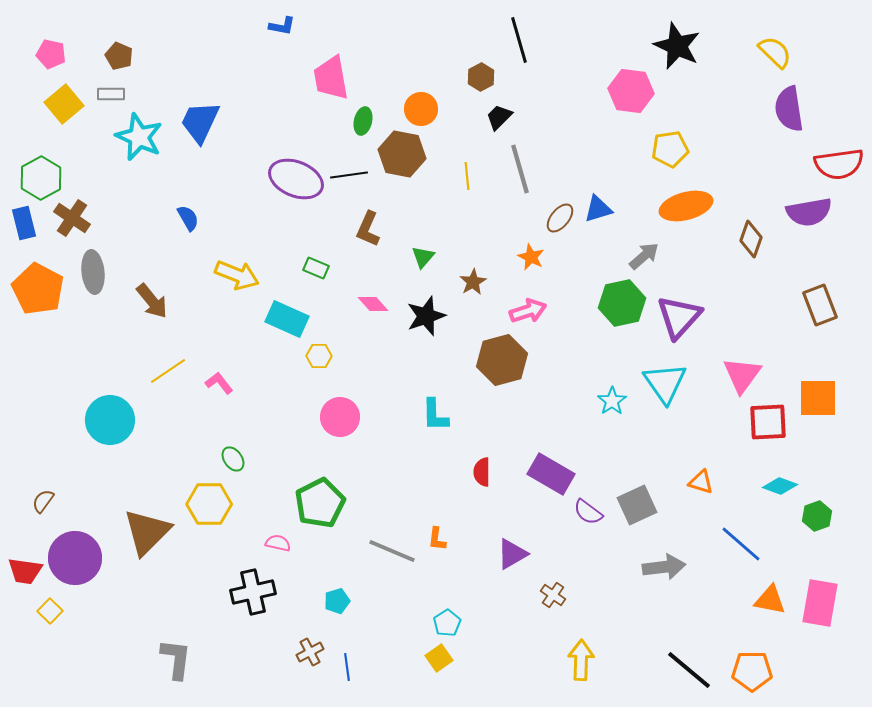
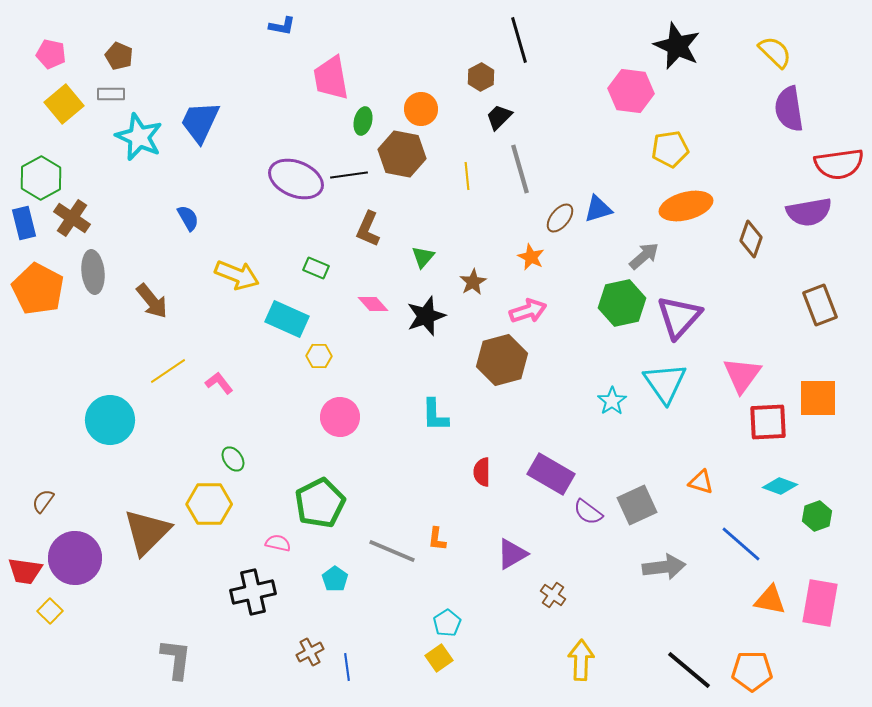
cyan pentagon at (337, 601): moved 2 px left, 22 px up; rotated 20 degrees counterclockwise
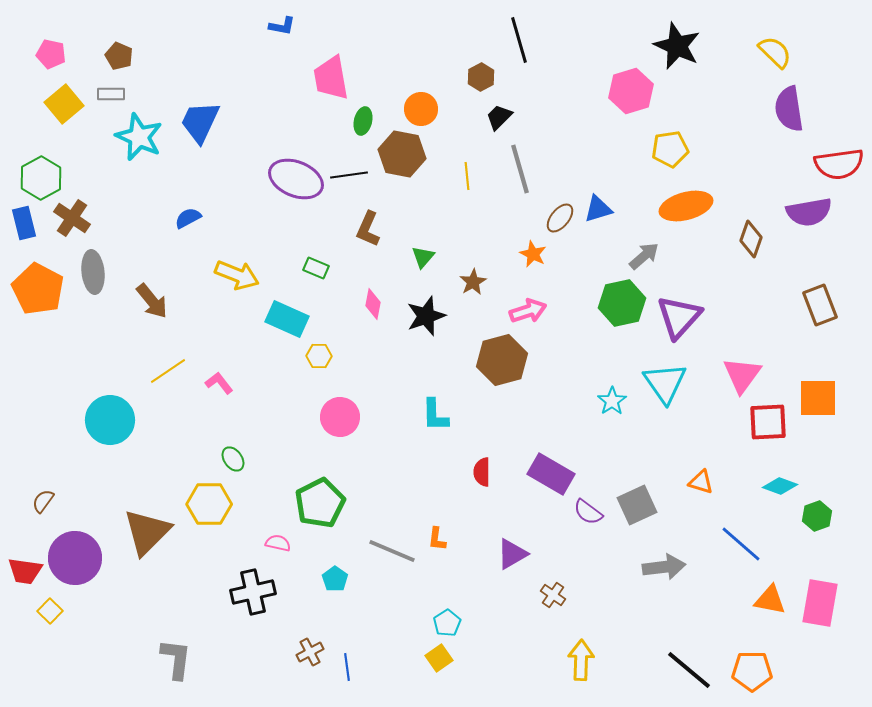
pink hexagon at (631, 91): rotated 24 degrees counterclockwise
blue semicircle at (188, 218): rotated 88 degrees counterclockwise
orange star at (531, 257): moved 2 px right, 3 px up
pink diamond at (373, 304): rotated 52 degrees clockwise
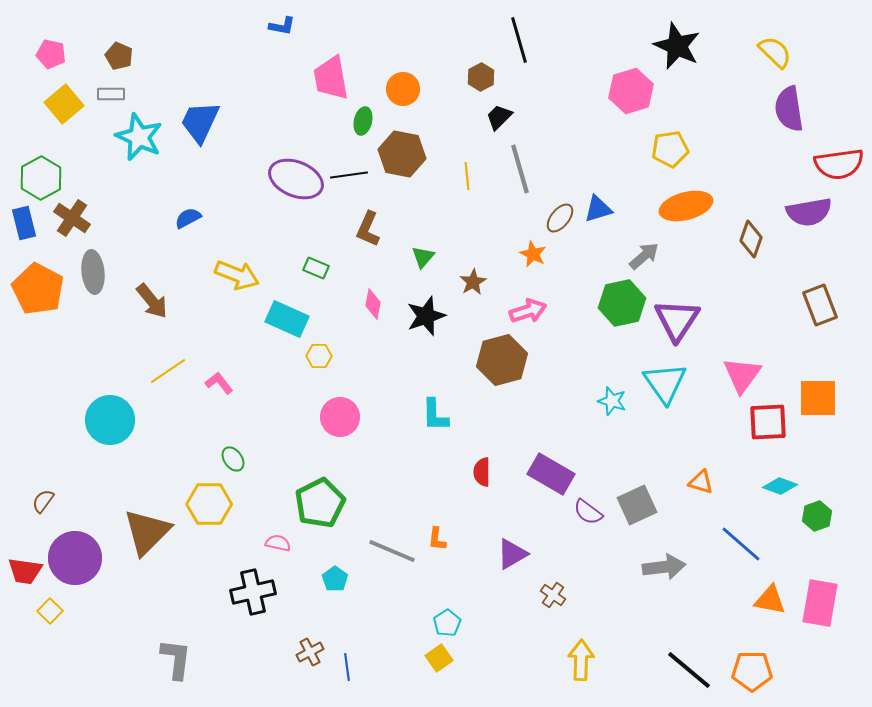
orange circle at (421, 109): moved 18 px left, 20 px up
purple triangle at (679, 317): moved 2 px left, 3 px down; rotated 9 degrees counterclockwise
cyan star at (612, 401): rotated 20 degrees counterclockwise
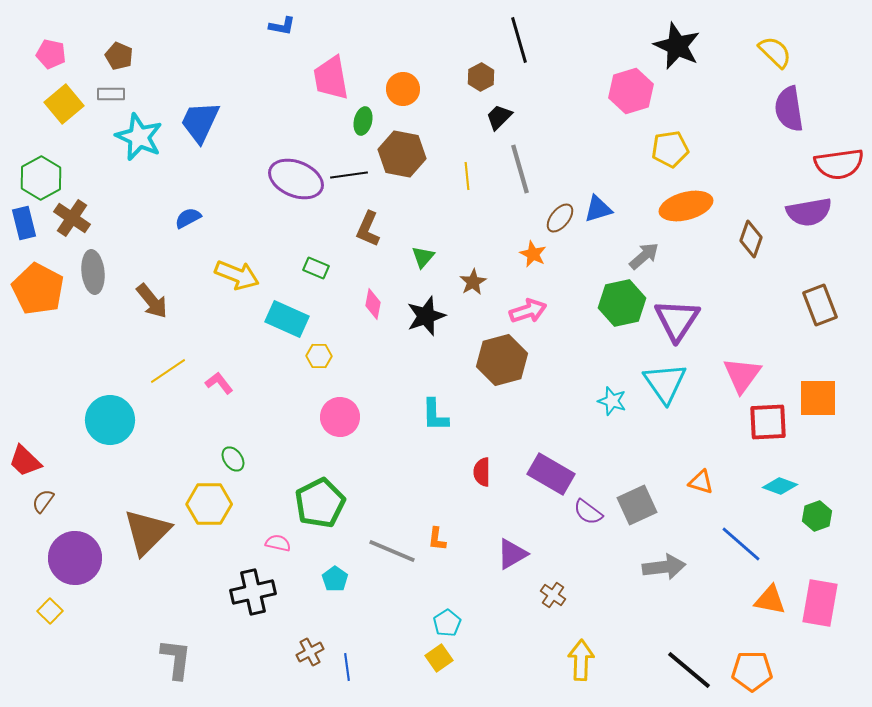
red trapezoid at (25, 571): moved 110 px up; rotated 36 degrees clockwise
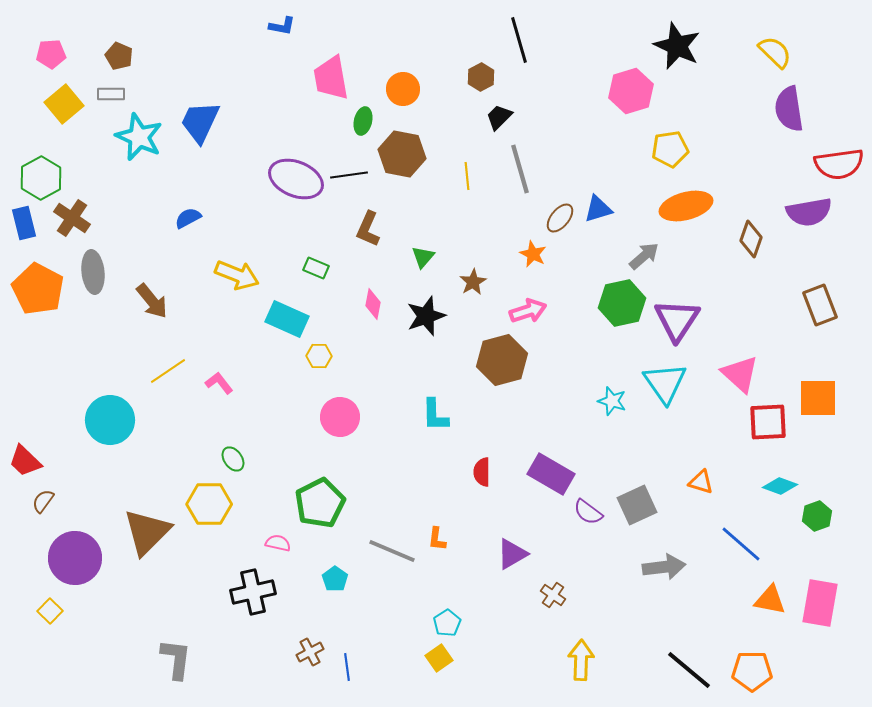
pink pentagon at (51, 54): rotated 16 degrees counterclockwise
pink triangle at (742, 375): moved 2 px left, 1 px up; rotated 24 degrees counterclockwise
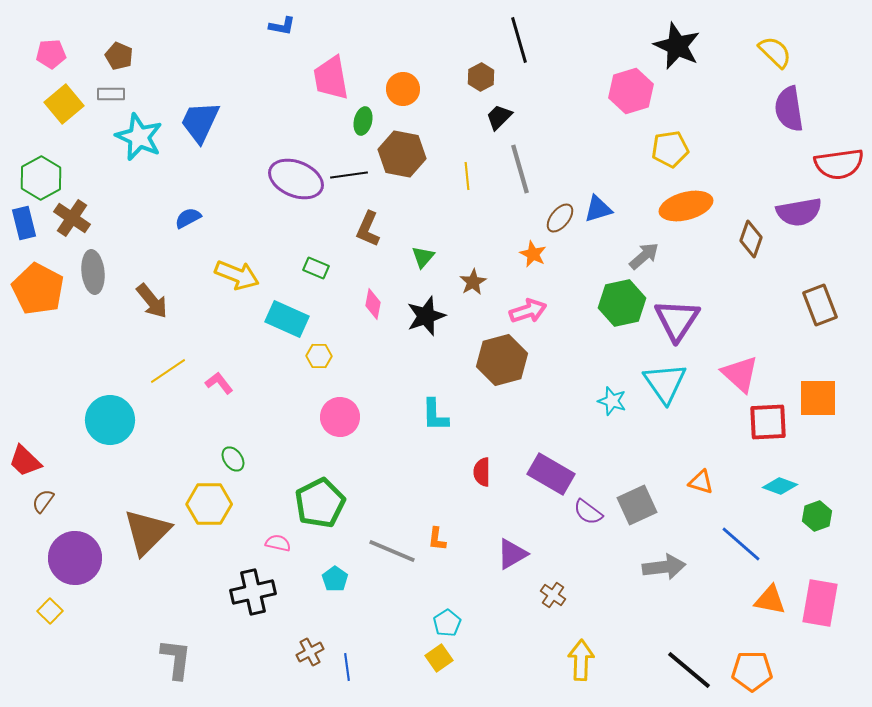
purple semicircle at (809, 212): moved 10 px left
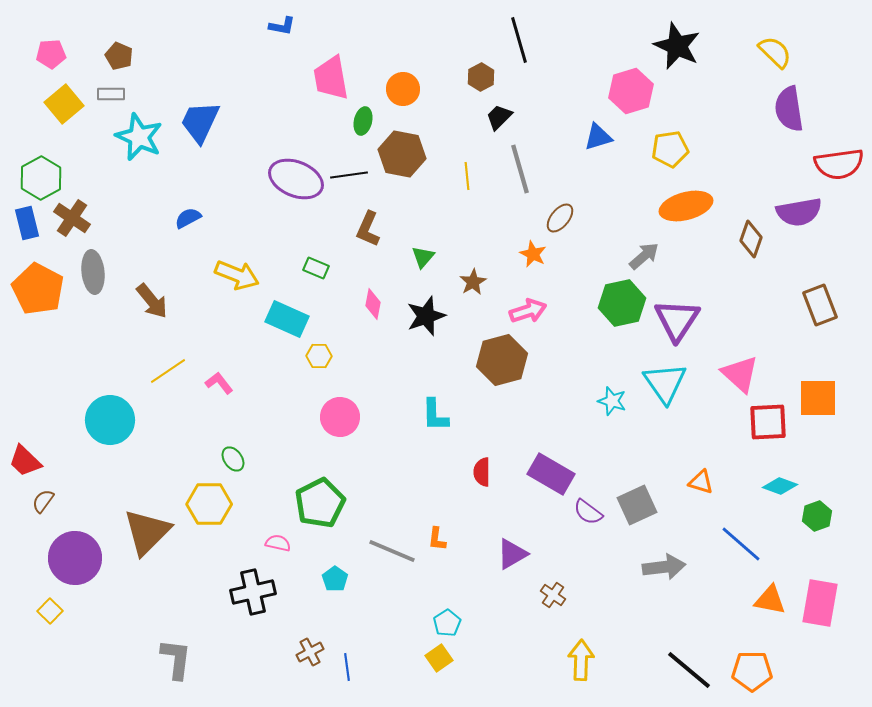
blue triangle at (598, 209): moved 72 px up
blue rectangle at (24, 223): moved 3 px right
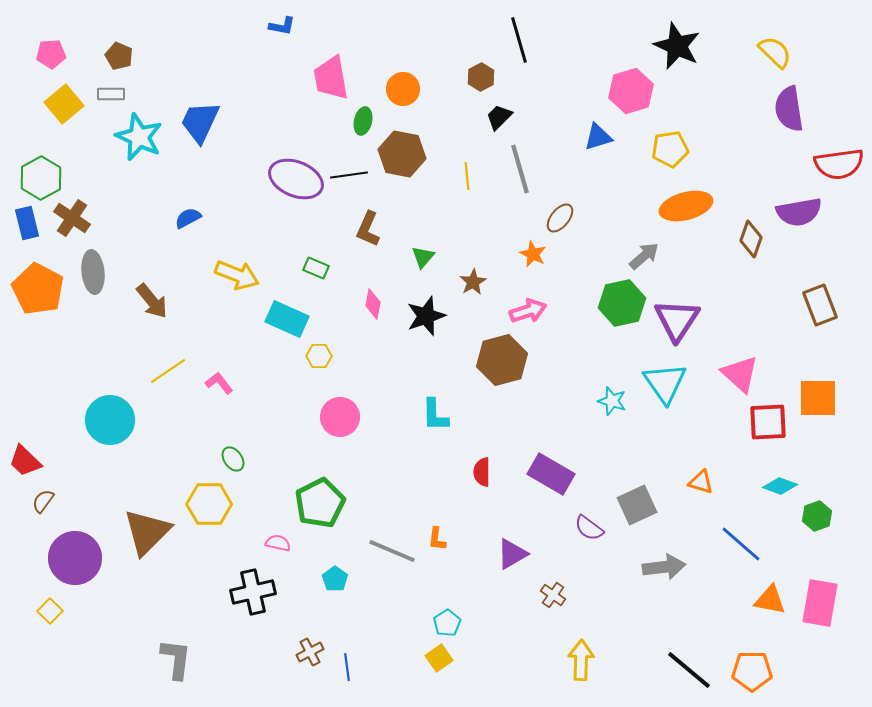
purple semicircle at (588, 512): moved 1 px right, 16 px down
